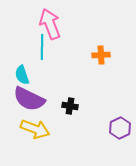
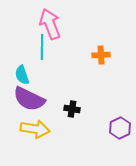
black cross: moved 2 px right, 3 px down
yellow arrow: rotated 12 degrees counterclockwise
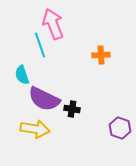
pink arrow: moved 3 px right
cyan line: moved 2 px left, 2 px up; rotated 20 degrees counterclockwise
purple semicircle: moved 15 px right
purple hexagon: rotated 15 degrees counterclockwise
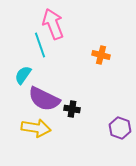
orange cross: rotated 18 degrees clockwise
cyan semicircle: moved 1 px right; rotated 54 degrees clockwise
yellow arrow: moved 1 px right, 1 px up
